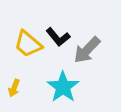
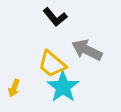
black L-shape: moved 3 px left, 20 px up
yellow trapezoid: moved 24 px right, 20 px down
gray arrow: rotated 72 degrees clockwise
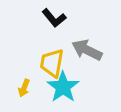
black L-shape: moved 1 px left, 1 px down
yellow trapezoid: moved 1 px up; rotated 60 degrees clockwise
yellow arrow: moved 10 px right
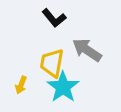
gray arrow: rotated 8 degrees clockwise
yellow arrow: moved 3 px left, 3 px up
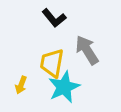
gray arrow: rotated 24 degrees clockwise
cyan star: moved 1 px right; rotated 12 degrees clockwise
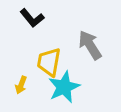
black L-shape: moved 22 px left
gray arrow: moved 3 px right, 5 px up
yellow trapezoid: moved 3 px left, 1 px up
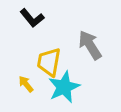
yellow arrow: moved 5 px right, 1 px up; rotated 120 degrees clockwise
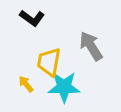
black L-shape: rotated 15 degrees counterclockwise
gray arrow: moved 1 px right, 1 px down
cyan star: rotated 24 degrees clockwise
